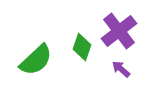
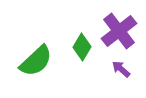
green diamond: rotated 12 degrees clockwise
green semicircle: moved 1 px down
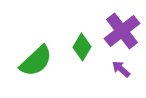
purple cross: moved 3 px right
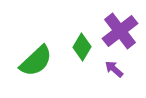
purple cross: moved 2 px left
purple arrow: moved 7 px left
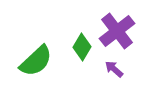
purple cross: moved 3 px left
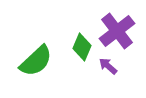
green diamond: rotated 8 degrees counterclockwise
purple arrow: moved 6 px left, 3 px up
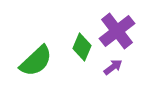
purple arrow: moved 5 px right, 1 px down; rotated 102 degrees clockwise
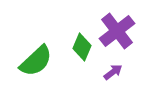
purple arrow: moved 5 px down
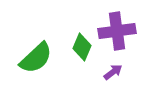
purple cross: rotated 30 degrees clockwise
green semicircle: moved 3 px up
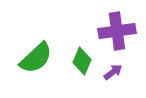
green diamond: moved 14 px down
